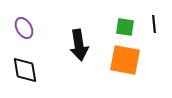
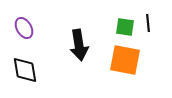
black line: moved 6 px left, 1 px up
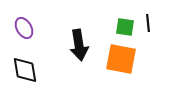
orange square: moved 4 px left, 1 px up
